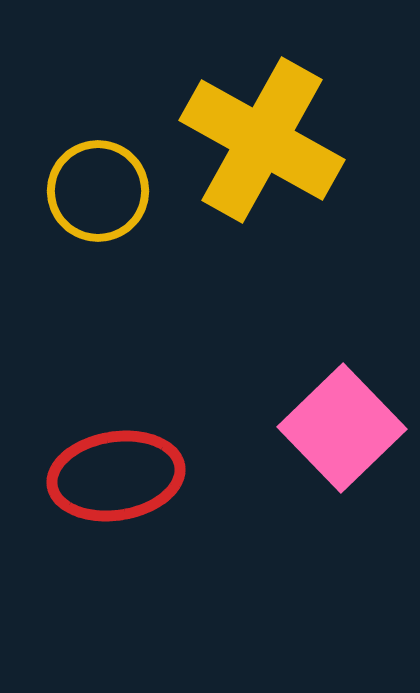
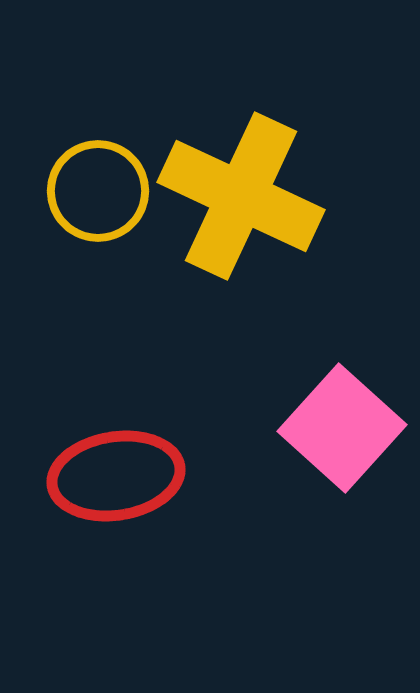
yellow cross: moved 21 px left, 56 px down; rotated 4 degrees counterclockwise
pink square: rotated 4 degrees counterclockwise
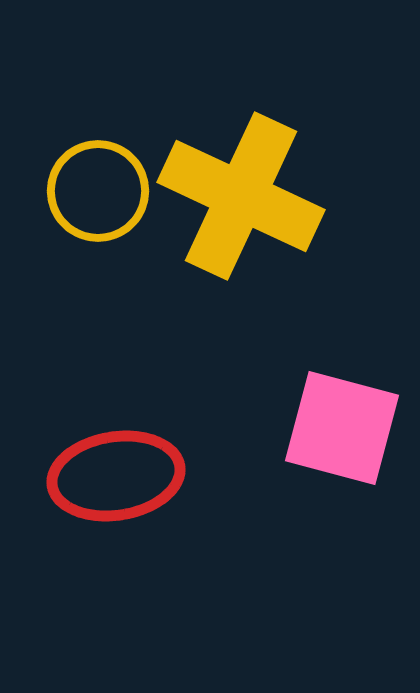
pink square: rotated 27 degrees counterclockwise
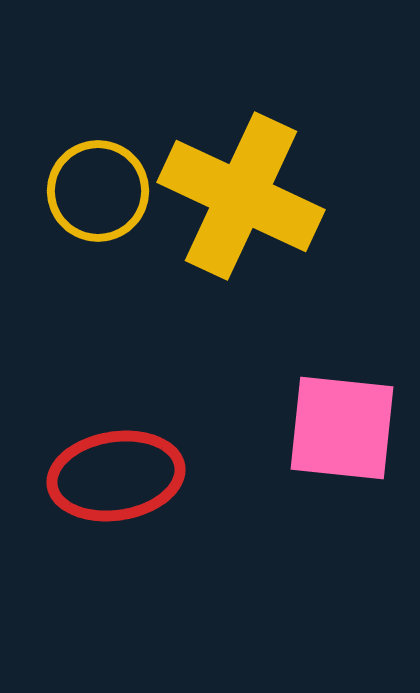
pink square: rotated 9 degrees counterclockwise
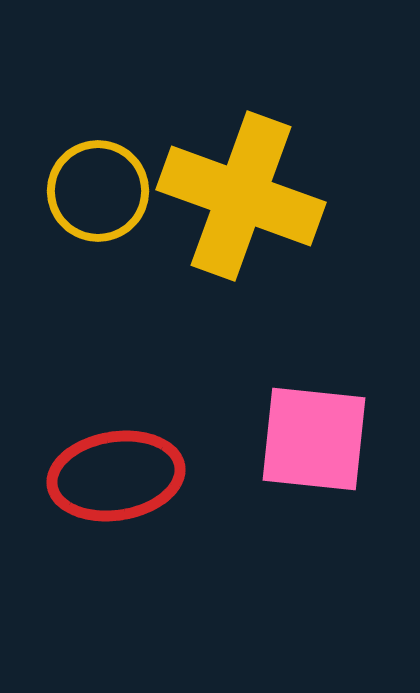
yellow cross: rotated 5 degrees counterclockwise
pink square: moved 28 px left, 11 px down
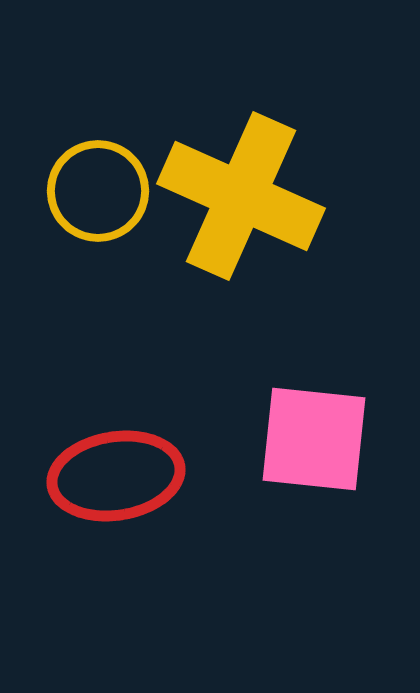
yellow cross: rotated 4 degrees clockwise
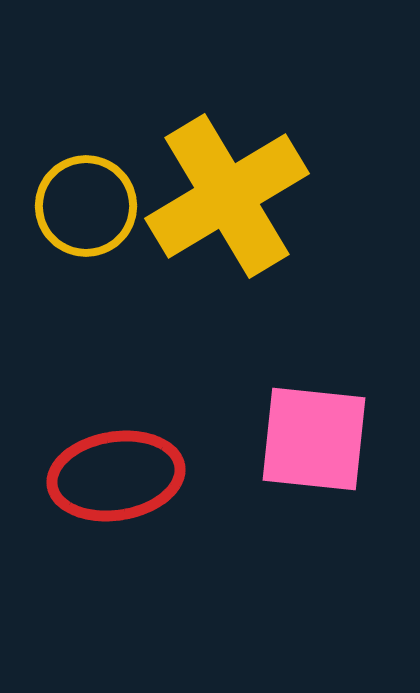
yellow circle: moved 12 px left, 15 px down
yellow cross: moved 14 px left; rotated 35 degrees clockwise
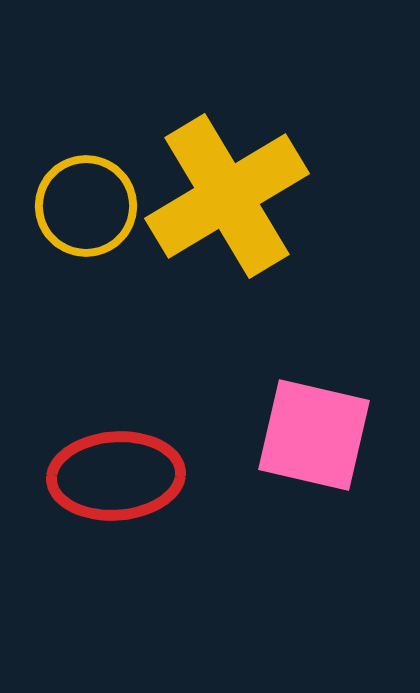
pink square: moved 4 px up; rotated 7 degrees clockwise
red ellipse: rotated 5 degrees clockwise
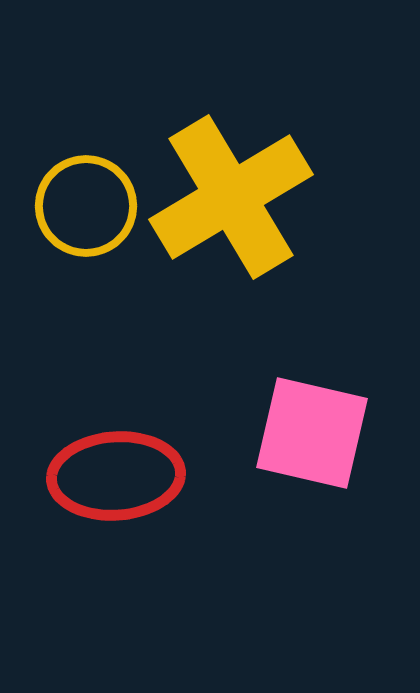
yellow cross: moved 4 px right, 1 px down
pink square: moved 2 px left, 2 px up
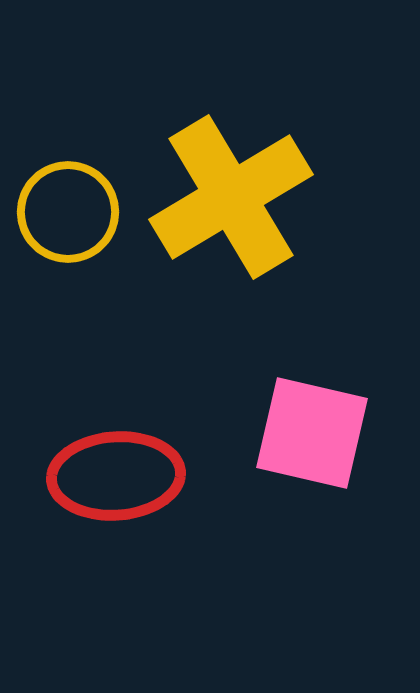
yellow circle: moved 18 px left, 6 px down
